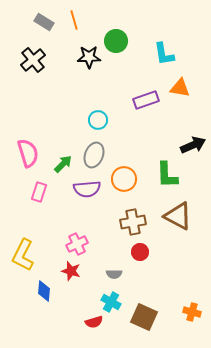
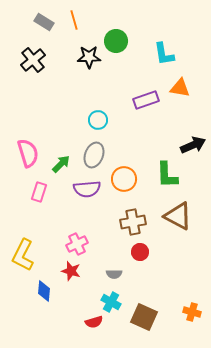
green arrow: moved 2 px left
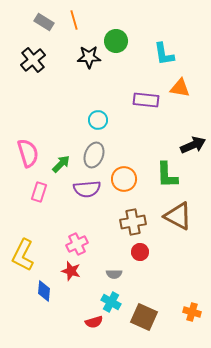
purple rectangle: rotated 25 degrees clockwise
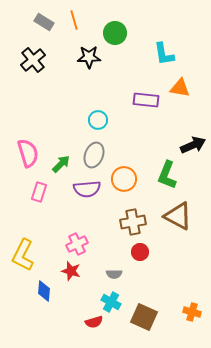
green circle: moved 1 px left, 8 px up
green L-shape: rotated 24 degrees clockwise
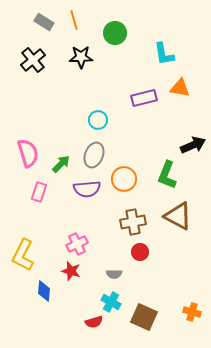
black star: moved 8 px left
purple rectangle: moved 2 px left, 2 px up; rotated 20 degrees counterclockwise
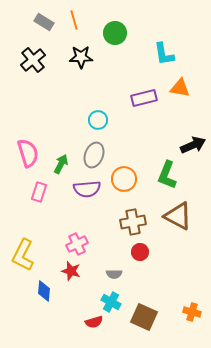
green arrow: rotated 18 degrees counterclockwise
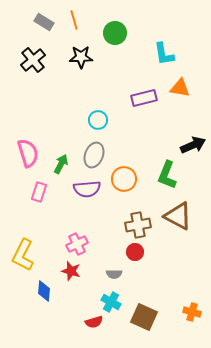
brown cross: moved 5 px right, 3 px down
red circle: moved 5 px left
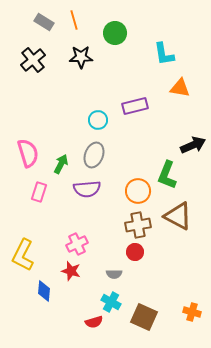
purple rectangle: moved 9 px left, 8 px down
orange circle: moved 14 px right, 12 px down
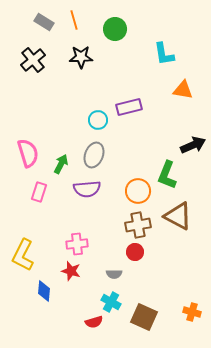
green circle: moved 4 px up
orange triangle: moved 3 px right, 2 px down
purple rectangle: moved 6 px left, 1 px down
pink cross: rotated 20 degrees clockwise
